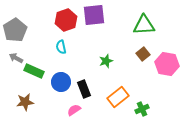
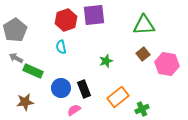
green rectangle: moved 1 px left
blue circle: moved 6 px down
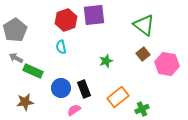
green triangle: rotated 40 degrees clockwise
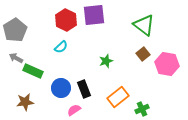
red hexagon: rotated 15 degrees counterclockwise
cyan semicircle: rotated 120 degrees counterclockwise
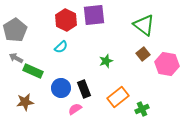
pink semicircle: moved 1 px right, 1 px up
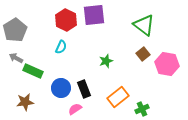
cyan semicircle: rotated 24 degrees counterclockwise
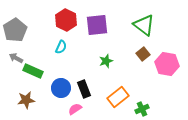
purple square: moved 3 px right, 10 px down
brown star: moved 1 px right, 2 px up
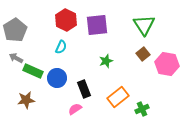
green triangle: rotated 20 degrees clockwise
blue circle: moved 4 px left, 10 px up
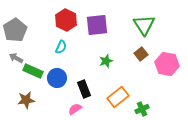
brown square: moved 2 px left
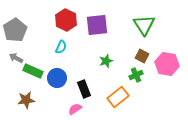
brown square: moved 1 px right, 2 px down; rotated 24 degrees counterclockwise
green cross: moved 6 px left, 34 px up
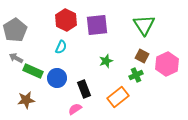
pink hexagon: rotated 25 degrees clockwise
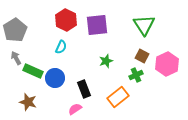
gray arrow: rotated 32 degrees clockwise
blue circle: moved 2 px left
brown star: moved 2 px right, 2 px down; rotated 24 degrees clockwise
